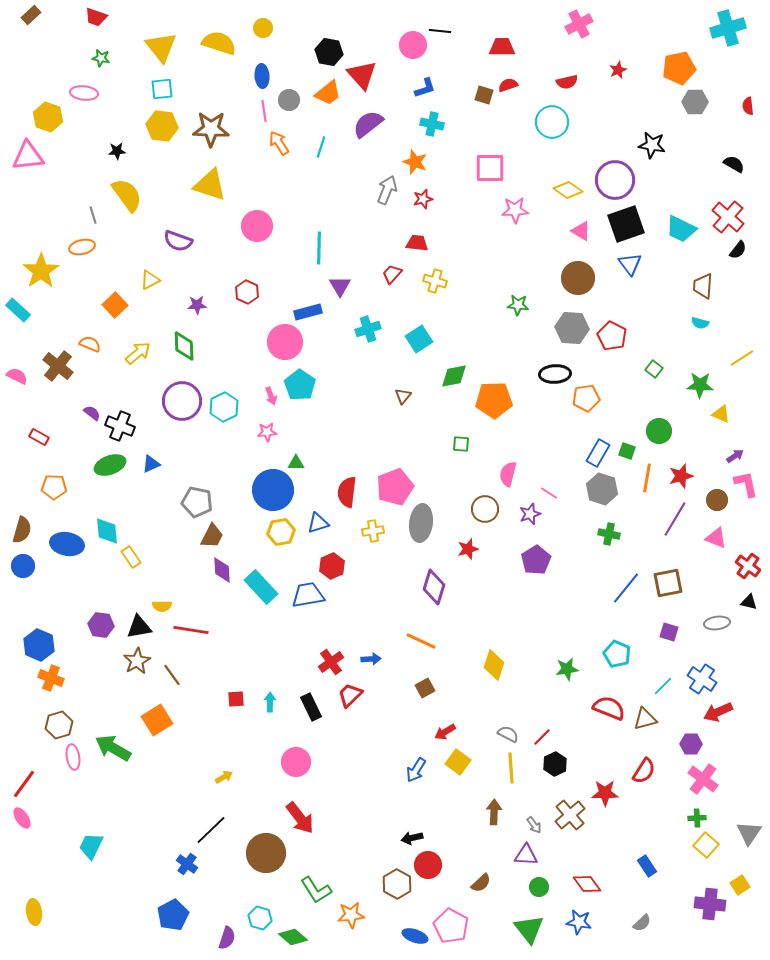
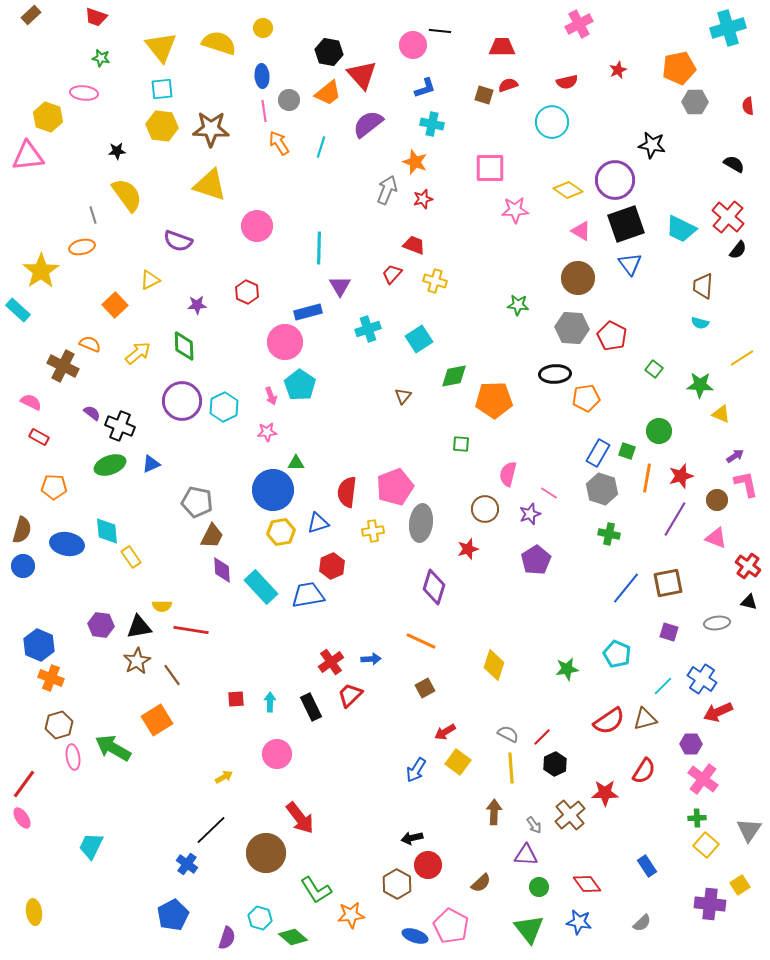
red trapezoid at (417, 243): moved 3 px left, 2 px down; rotated 15 degrees clockwise
brown cross at (58, 366): moved 5 px right; rotated 12 degrees counterclockwise
pink semicircle at (17, 376): moved 14 px right, 26 px down
red semicircle at (609, 708): moved 13 px down; rotated 124 degrees clockwise
pink circle at (296, 762): moved 19 px left, 8 px up
gray triangle at (749, 833): moved 3 px up
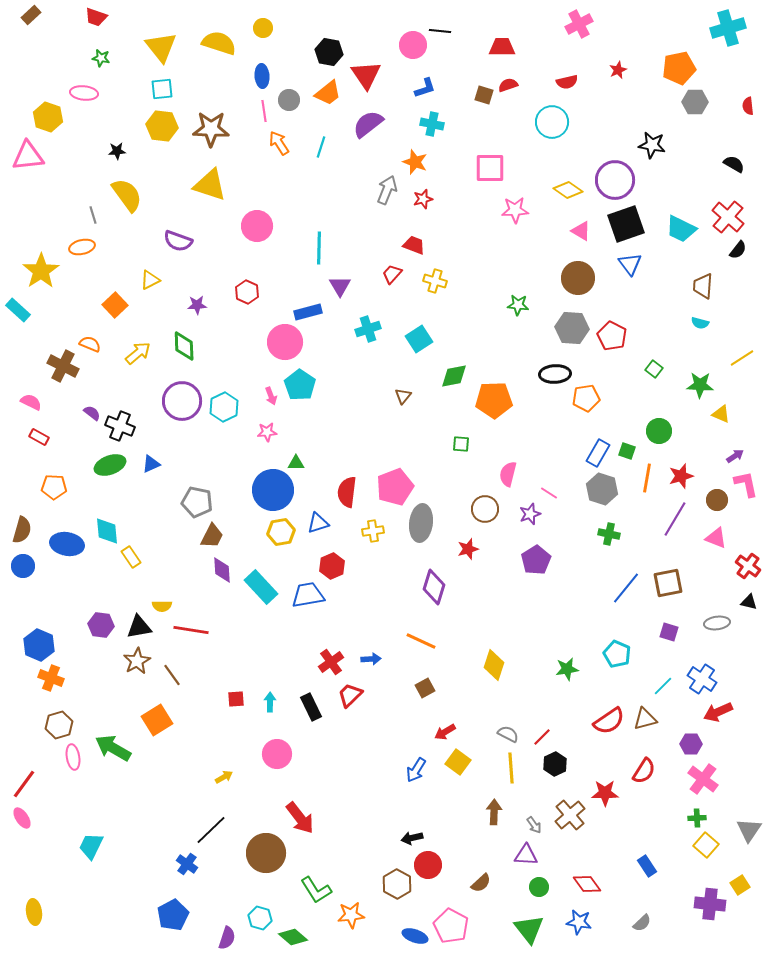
red triangle at (362, 75): moved 4 px right; rotated 8 degrees clockwise
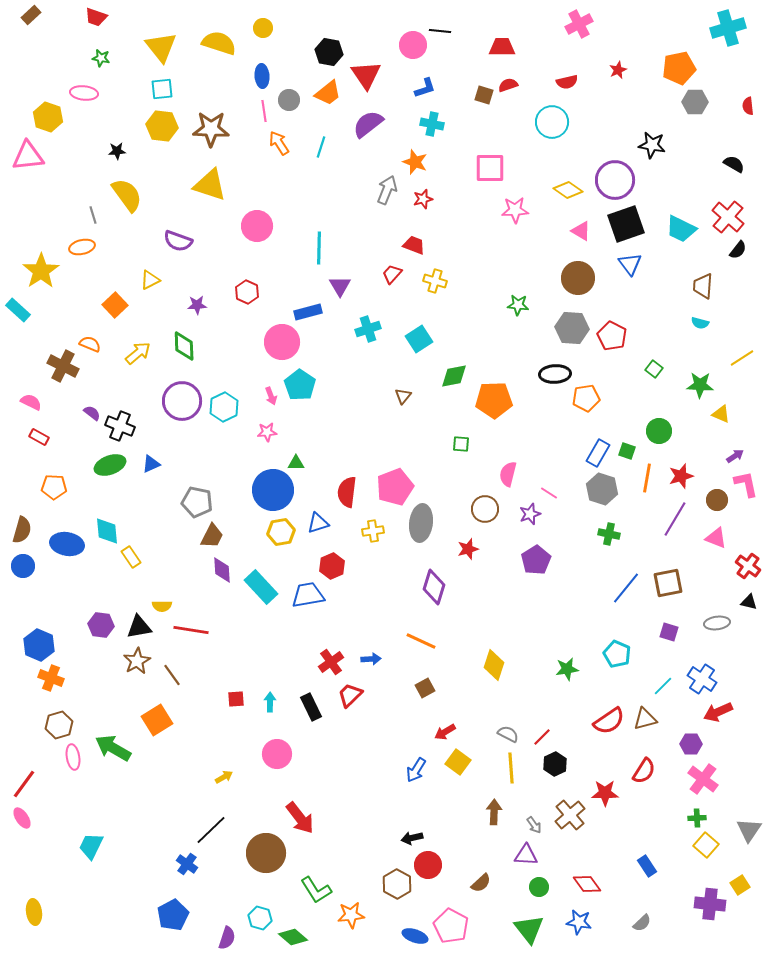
pink circle at (285, 342): moved 3 px left
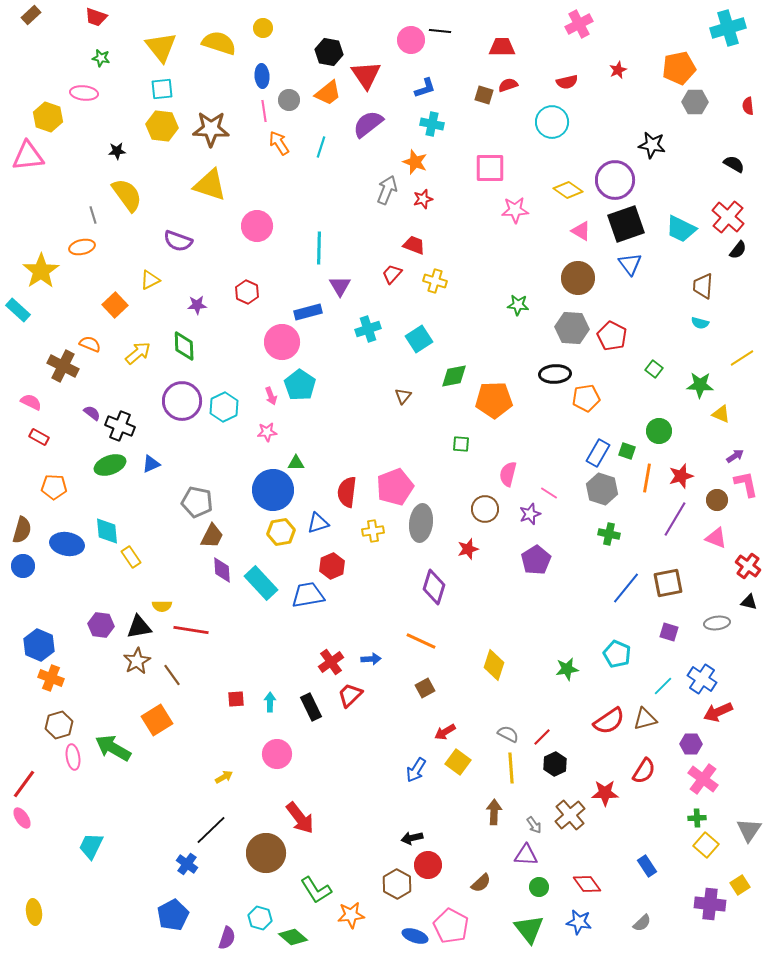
pink circle at (413, 45): moved 2 px left, 5 px up
cyan rectangle at (261, 587): moved 4 px up
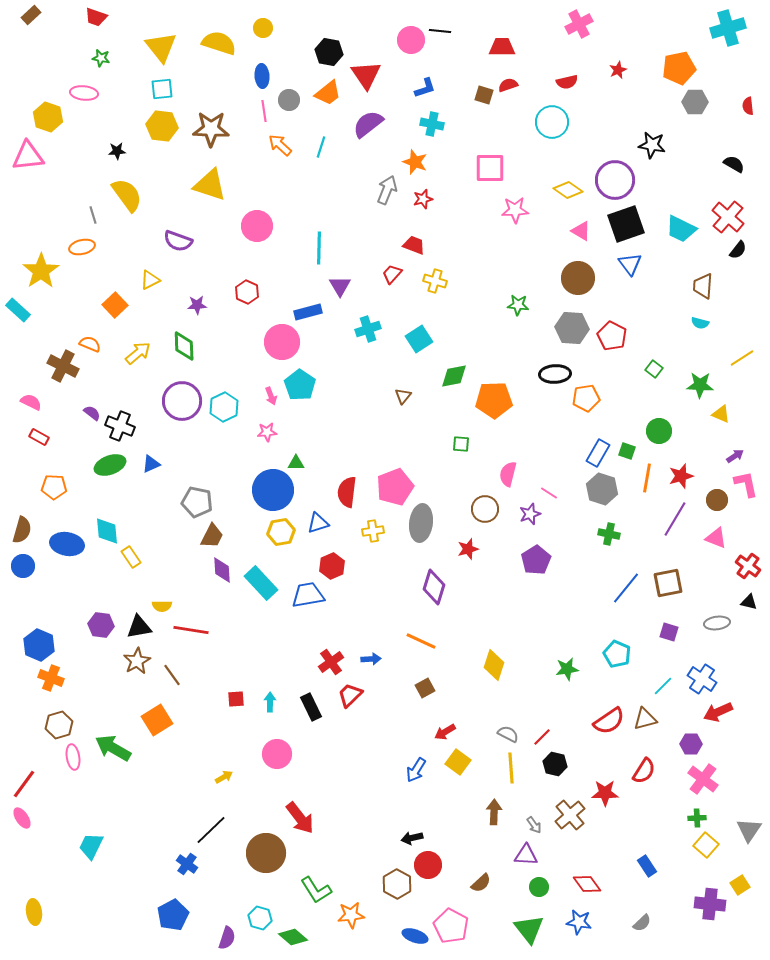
orange arrow at (279, 143): moved 1 px right, 2 px down; rotated 15 degrees counterclockwise
black hexagon at (555, 764): rotated 20 degrees counterclockwise
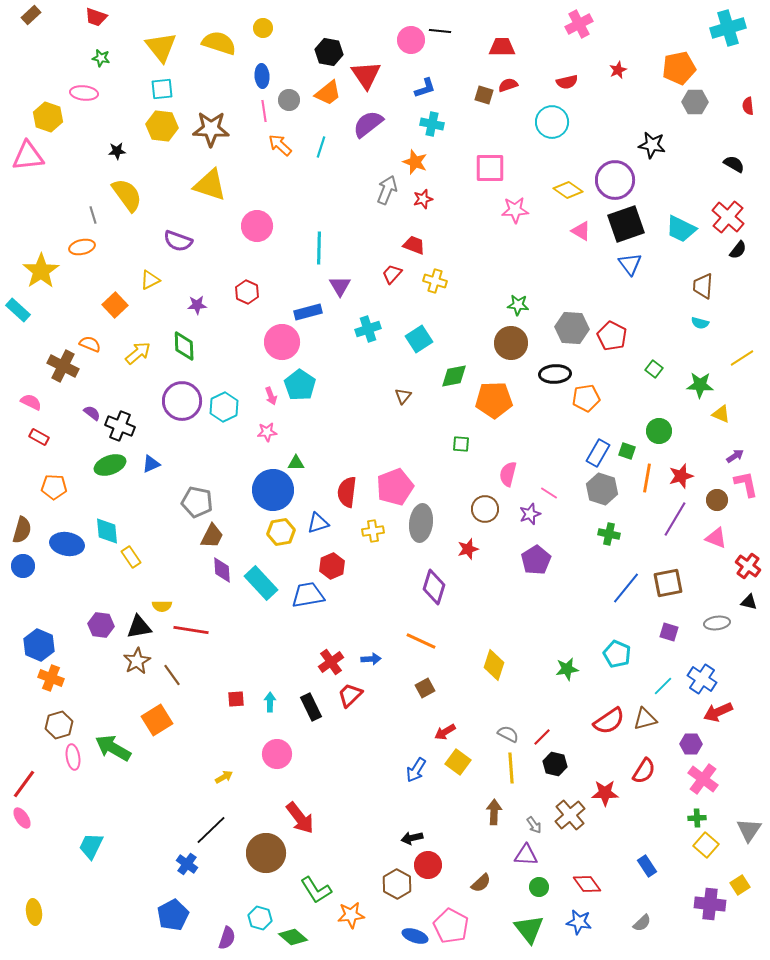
brown circle at (578, 278): moved 67 px left, 65 px down
